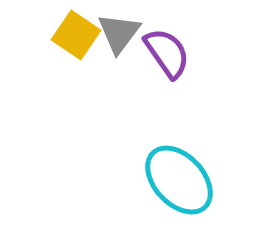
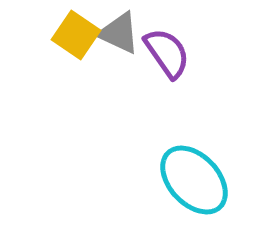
gray triangle: rotated 42 degrees counterclockwise
cyan ellipse: moved 15 px right
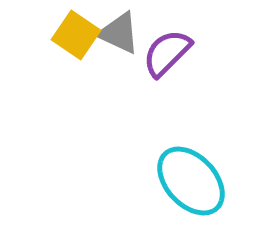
purple semicircle: rotated 100 degrees counterclockwise
cyan ellipse: moved 3 px left, 1 px down
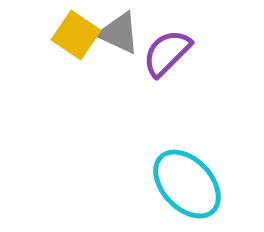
cyan ellipse: moved 4 px left, 3 px down
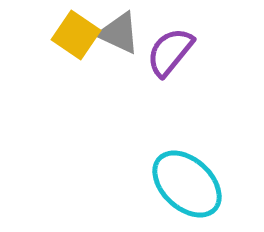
purple semicircle: moved 3 px right, 1 px up; rotated 6 degrees counterclockwise
cyan ellipse: rotated 4 degrees counterclockwise
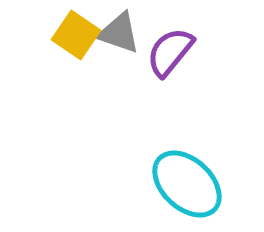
gray triangle: rotated 6 degrees counterclockwise
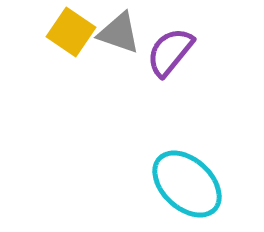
yellow square: moved 5 px left, 3 px up
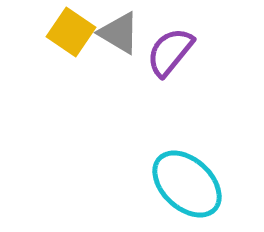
gray triangle: rotated 12 degrees clockwise
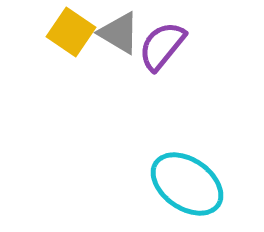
purple semicircle: moved 8 px left, 6 px up
cyan ellipse: rotated 8 degrees counterclockwise
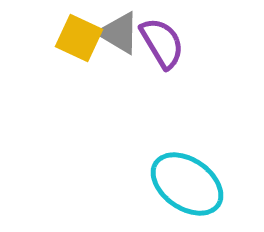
yellow square: moved 8 px right, 6 px down; rotated 9 degrees counterclockwise
purple semicircle: moved 3 px up; rotated 110 degrees clockwise
